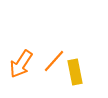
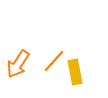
orange arrow: moved 3 px left
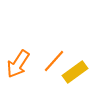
yellow rectangle: rotated 65 degrees clockwise
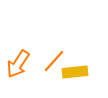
yellow rectangle: rotated 30 degrees clockwise
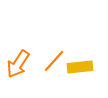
yellow rectangle: moved 5 px right, 5 px up
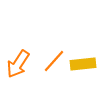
yellow rectangle: moved 3 px right, 3 px up
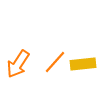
orange line: moved 1 px right, 1 px down
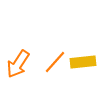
yellow rectangle: moved 2 px up
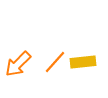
orange arrow: rotated 12 degrees clockwise
